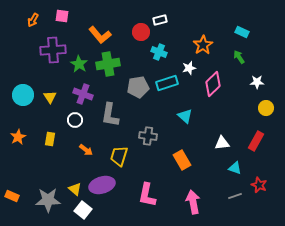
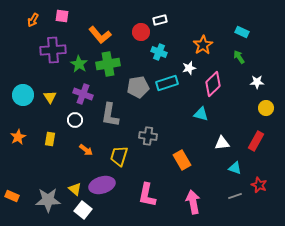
cyan triangle at (185, 116): moved 16 px right, 2 px up; rotated 28 degrees counterclockwise
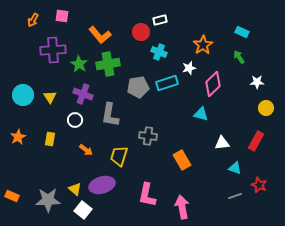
pink arrow at (193, 202): moved 11 px left, 5 px down
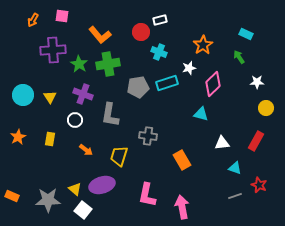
cyan rectangle at (242, 32): moved 4 px right, 2 px down
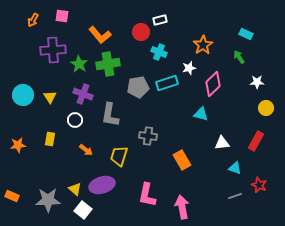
orange star at (18, 137): moved 8 px down; rotated 21 degrees clockwise
